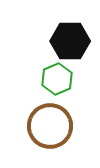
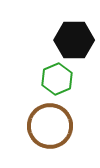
black hexagon: moved 4 px right, 1 px up
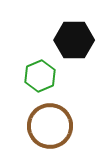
green hexagon: moved 17 px left, 3 px up
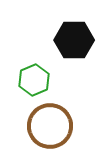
green hexagon: moved 6 px left, 4 px down
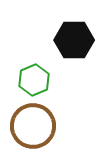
brown circle: moved 17 px left
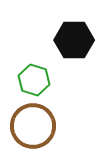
green hexagon: rotated 20 degrees counterclockwise
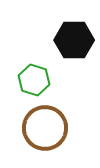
brown circle: moved 12 px right, 2 px down
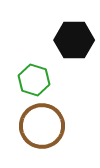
brown circle: moved 3 px left, 2 px up
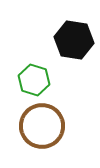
black hexagon: rotated 9 degrees clockwise
